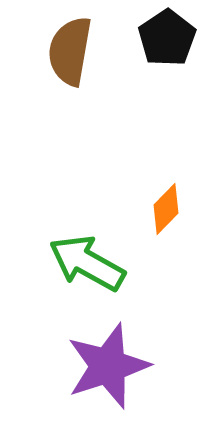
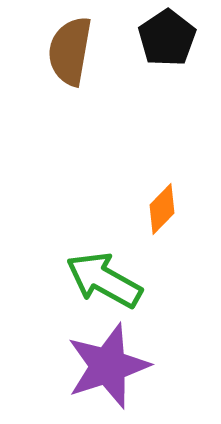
orange diamond: moved 4 px left
green arrow: moved 17 px right, 17 px down
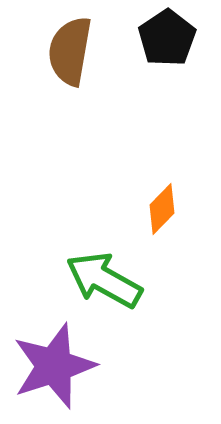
purple star: moved 54 px left
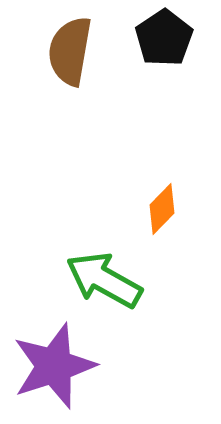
black pentagon: moved 3 px left
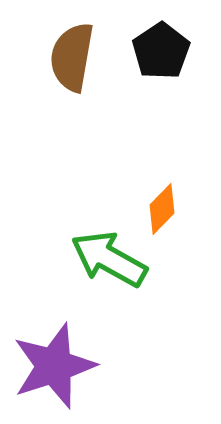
black pentagon: moved 3 px left, 13 px down
brown semicircle: moved 2 px right, 6 px down
green arrow: moved 5 px right, 21 px up
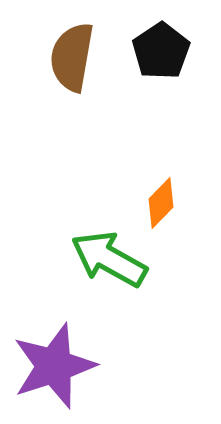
orange diamond: moved 1 px left, 6 px up
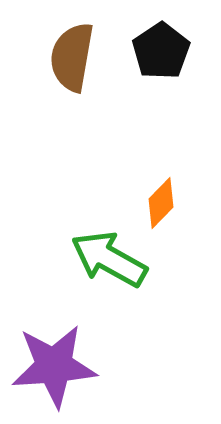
purple star: rotated 14 degrees clockwise
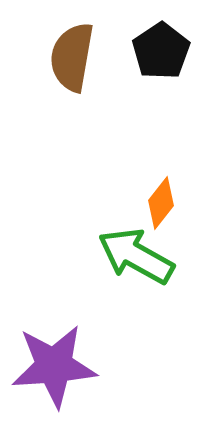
orange diamond: rotated 6 degrees counterclockwise
green arrow: moved 27 px right, 3 px up
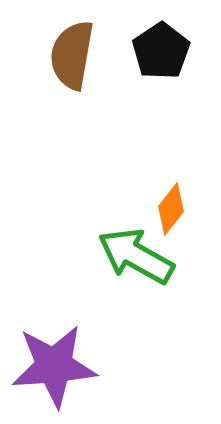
brown semicircle: moved 2 px up
orange diamond: moved 10 px right, 6 px down
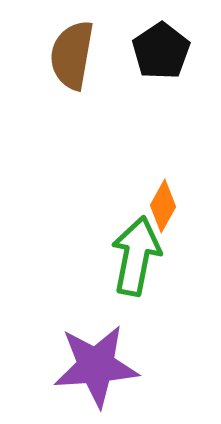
orange diamond: moved 8 px left, 3 px up; rotated 9 degrees counterclockwise
green arrow: rotated 72 degrees clockwise
purple star: moved 42 px right
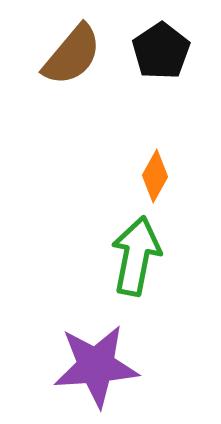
brown semicircle: rotated 150 degrees counterclockwise
orange diamond: moved 8 px left, 30 px up
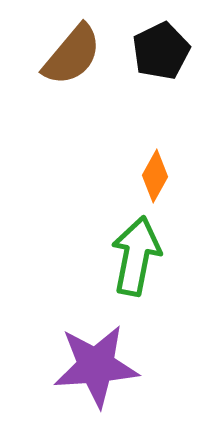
black pentagon: rotated 8 degrees clockwise
